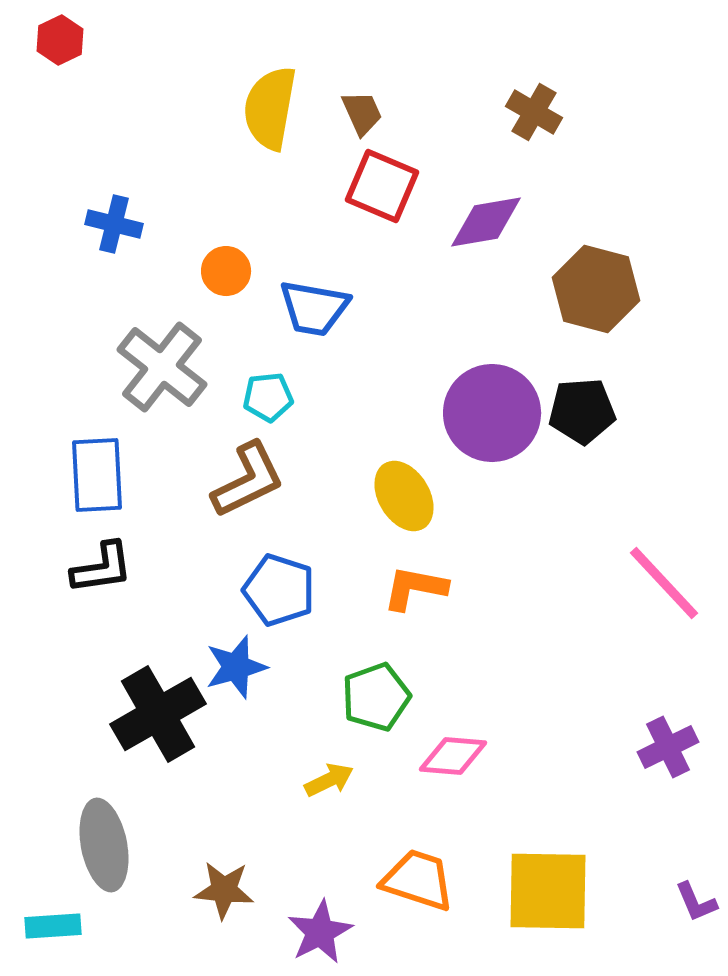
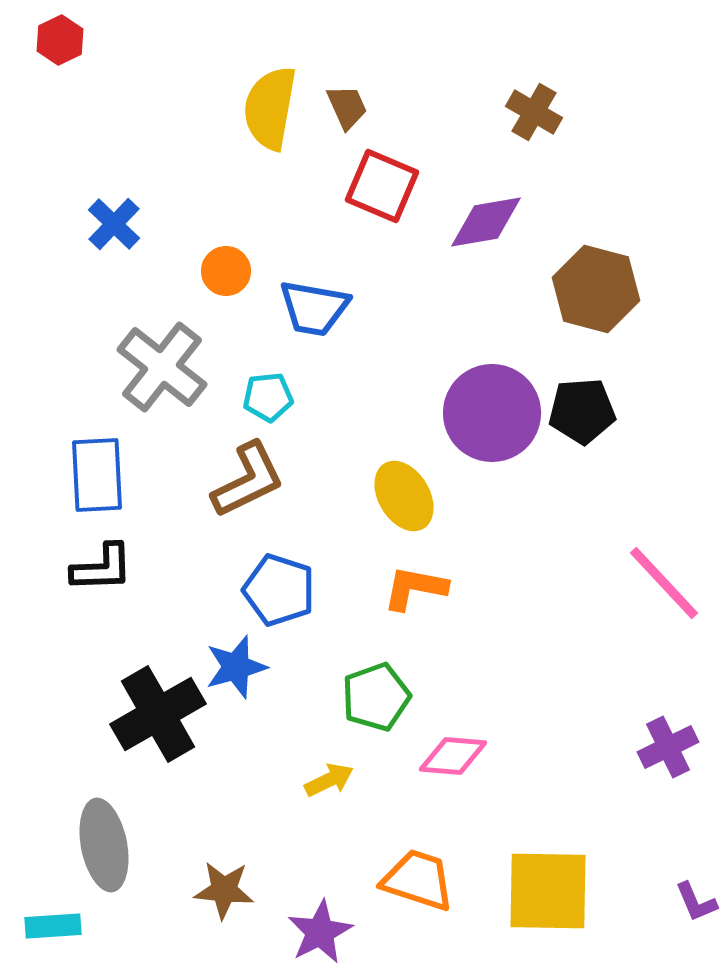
brown trapezoid: moved 15 px left, 6 px up
blue cross: rotated 30 degrees clockwise
black L-shape: rotated 6 degrees clockwise
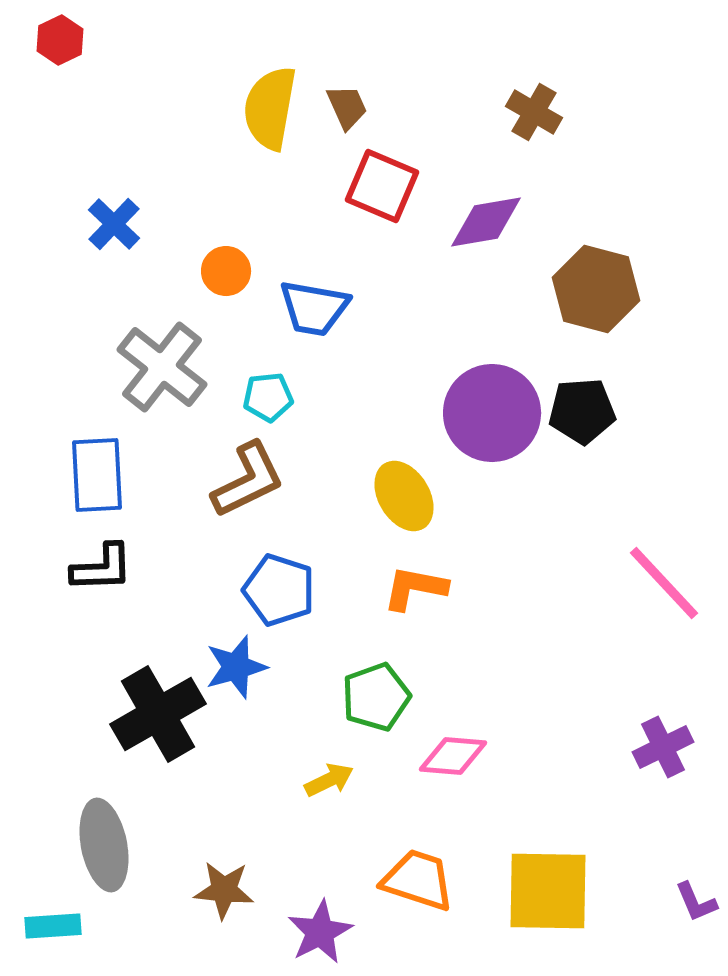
purple cross: moved 5 px left
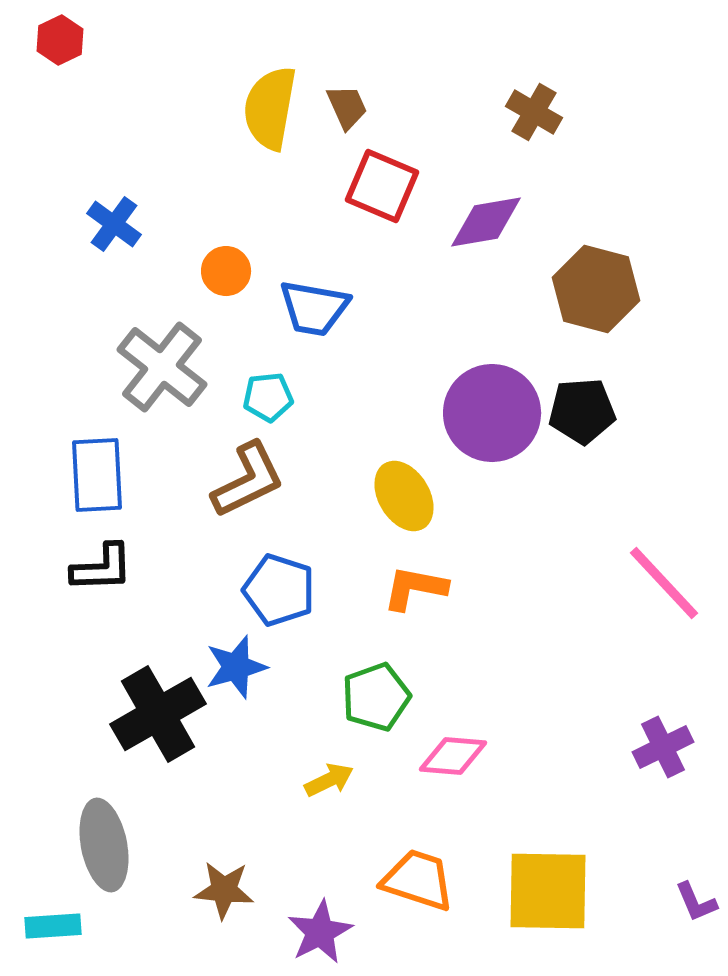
blue cross: rotated 8 degrees counterclockwise
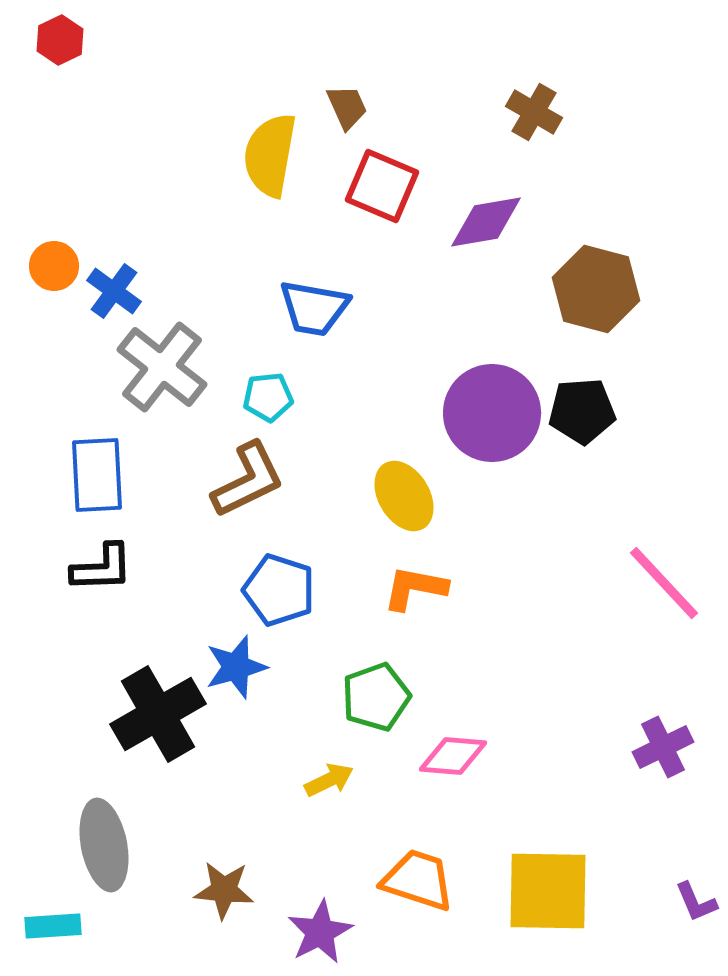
yellow semicircle: moved 47 px down
blue cross: moved 67 px down
orange circle: moved 172 px left, 5 px up
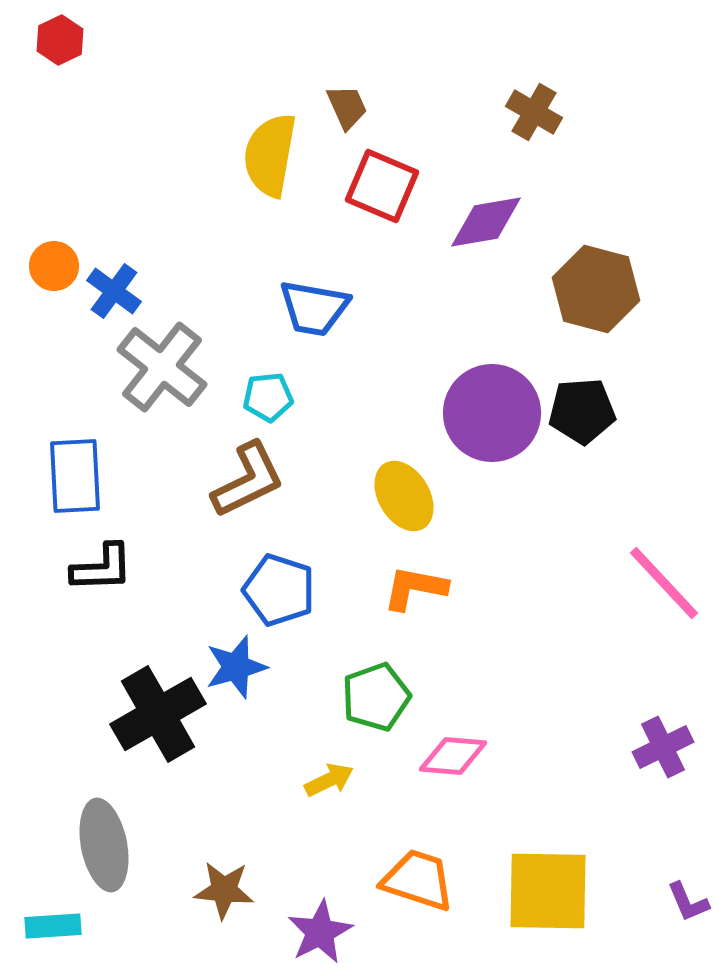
blue rectangle: moved 22 px left, 1 px down
purple L-shape: moved 8 px left
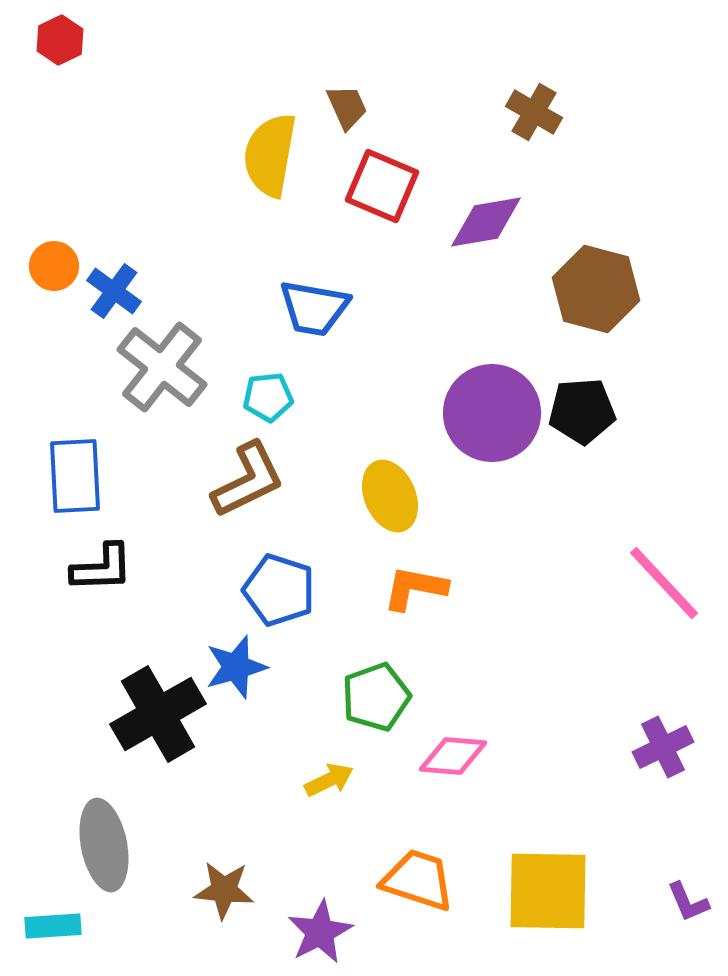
yellow ellipse: moved 14 px left; rotated 8 degrees clockwise
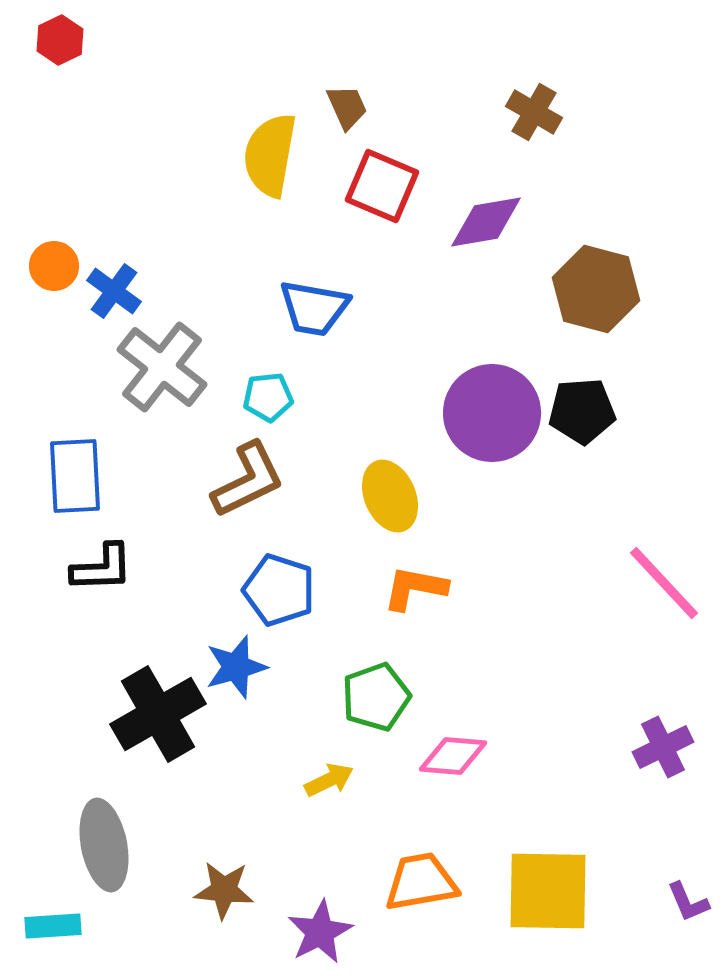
orange trapezoid: moved 3 px right, 2 px down; rotated 28 degrees counterclockwise
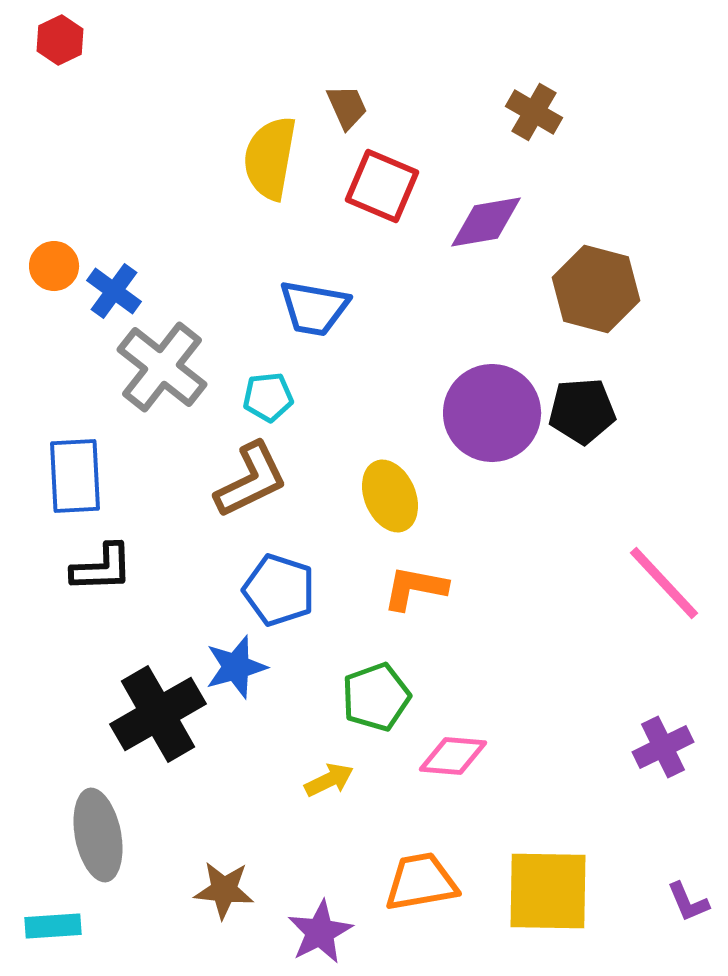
yellow semicircle: moved 3 px down
brown L-shape: moved 3 px right
gray ellipse: moved 6 px left, 10 px up
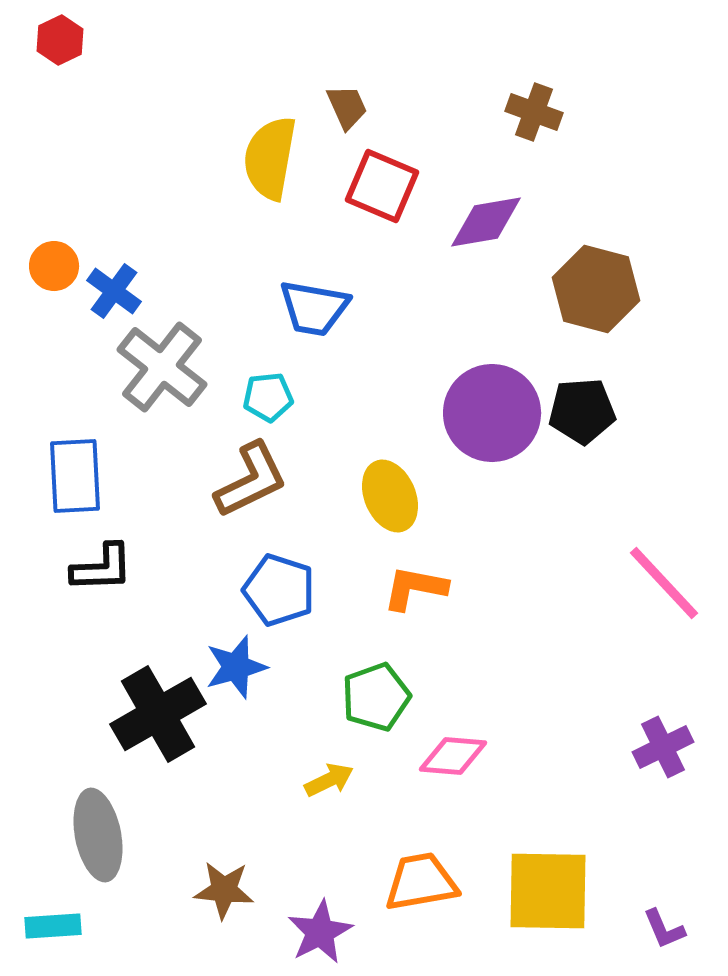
brown cross: rotated 10 degrees counterclockwise
purple L-shape: moved 24 px left, 27 px down
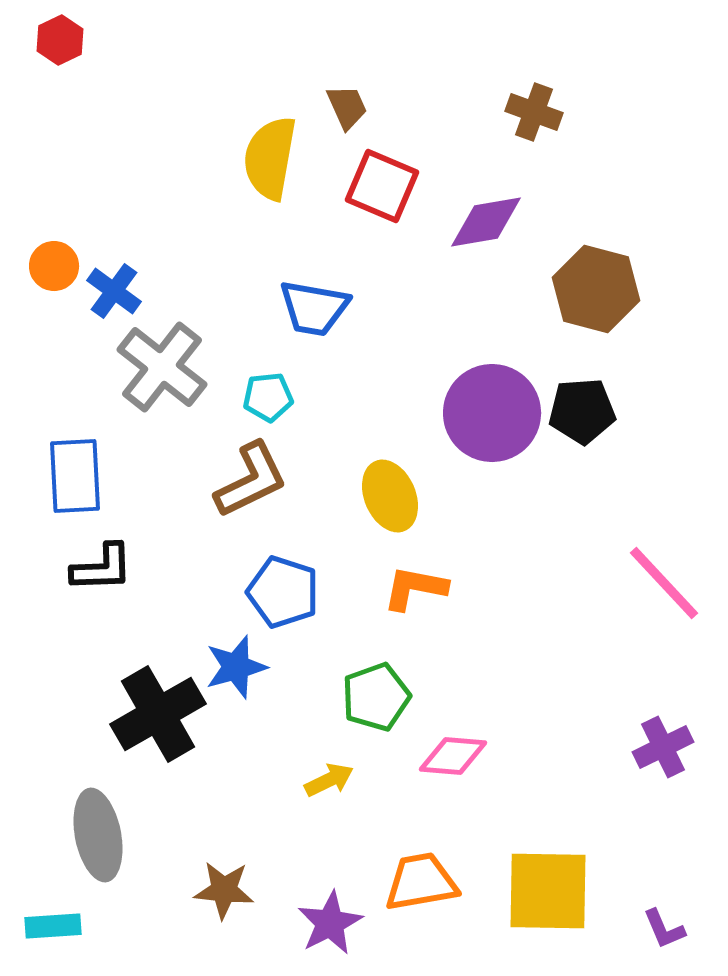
blue pentagon: moved 4 px right, 2 px down
purple star: moved 10 px right, 9 px up
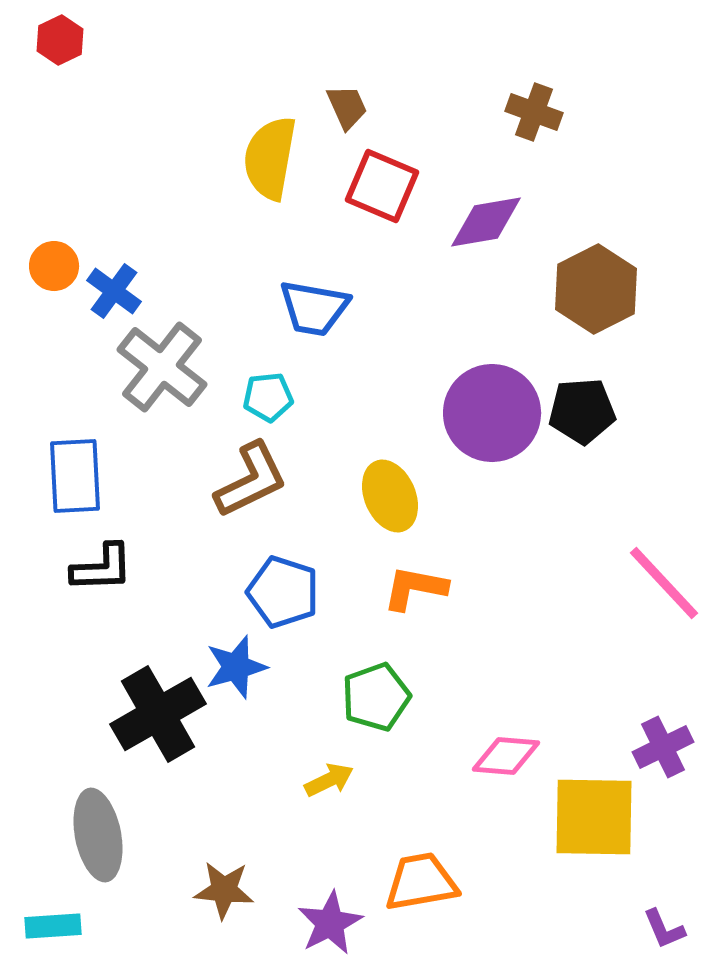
brown hexagon: rotated 18 degrees clockwise
pink diamond: moved 53 px right
yellow square: moved 46 px right, 74 px up
